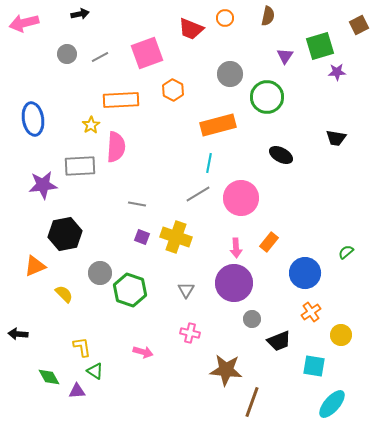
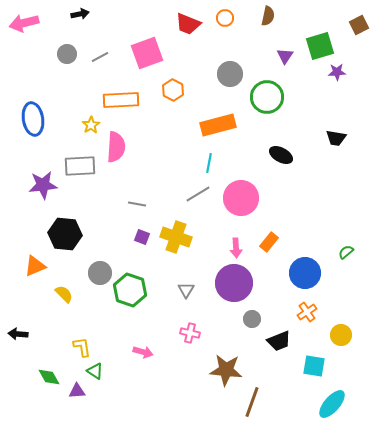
red trapezoid at (191, 29): moved 3 px left, 5 px up
black hexagon at (65, 234): rotated 16 degrees clockwise
orange cross at (311, 312): moved 4 px left
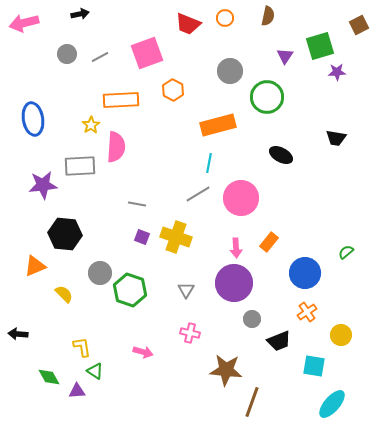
gray circle at (230, 74): moved 3 px up
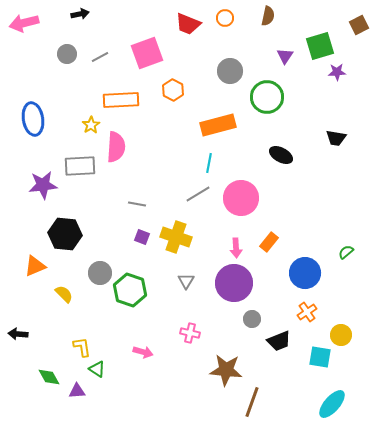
gray triangle at (186, 290): moved 9 px up
cyan square at (314, 366): moved 6 px right, 9 px up
green triangle at (95, 371): moved 2 px right, 2 px up
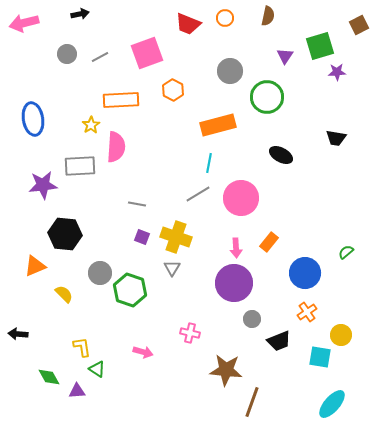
gray triangle at (186, 281): moved 14 px left, 13 px up
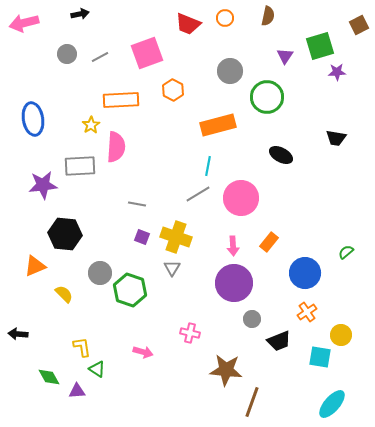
cyan line at (209, 163): moved 1 px left, 3 px down
pink arrow at (236, 248): moved 3 px left, 2 px up
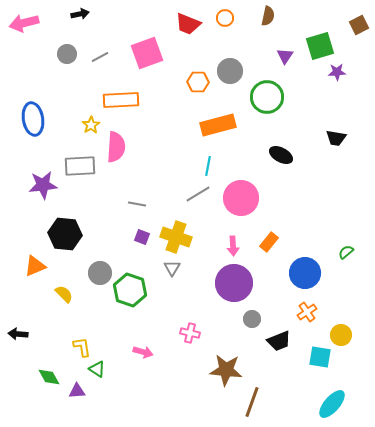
orange hexagon at (173, 90): moved 25 px right, 8 px up; rotated 25 degrees counterclockwise
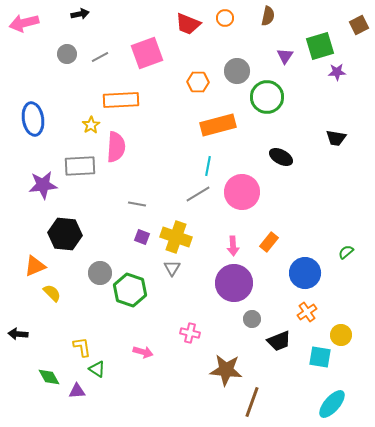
gray circle at (230, 71): moved 7 px right
black ellipse at (281, 155): moved 2 px down
pink circle at (241, 198): moved 1 px right, 6 px up
yellow semicircle at (64, 294): moved 12 px left, 1 px up
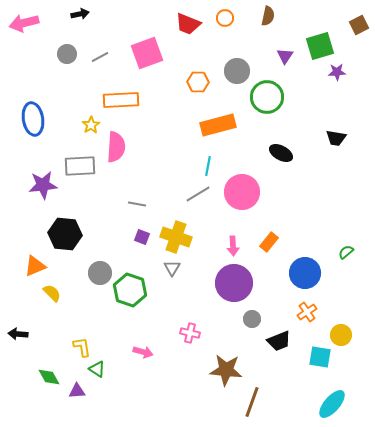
black ellipse at (281, 157): moved 4 px up
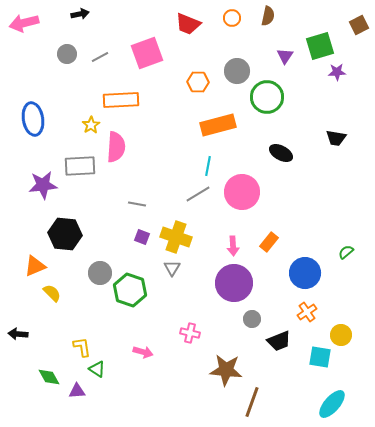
orange circle at (225, 18): moved 7 px right
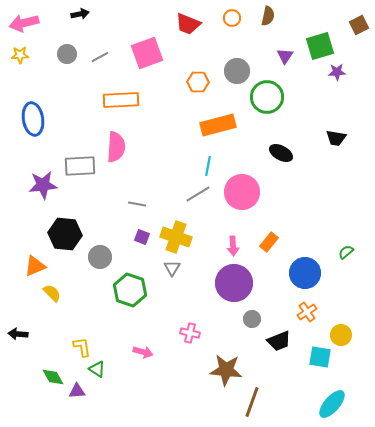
yellow star at (91, 125): moved 71 px left, 70 px up; rotated 30 degrees clockwise
gray circle at (100, 273): moved 16 px up
green diamond at (49, 377): moved 4 px right
